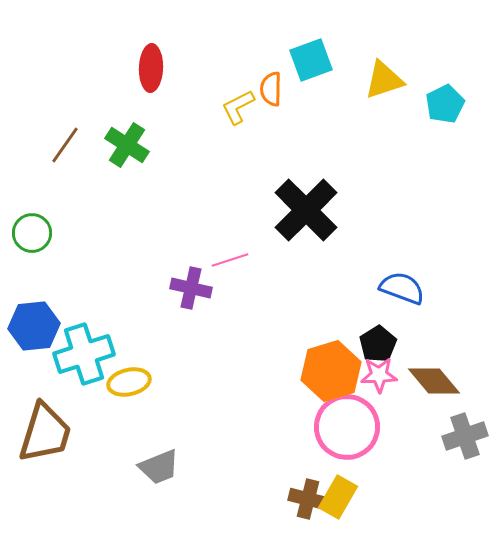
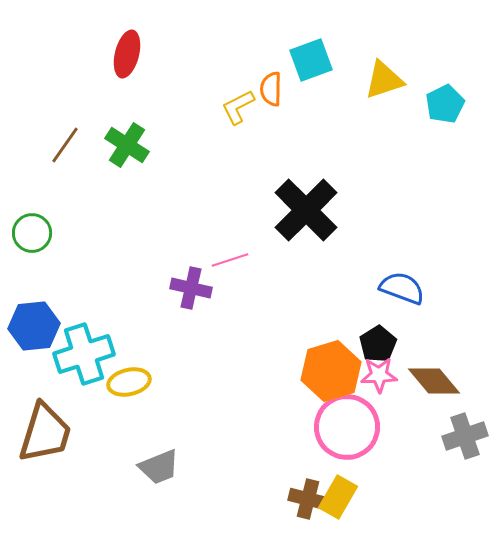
red ellipse: moved 24 px left, 14 px up; rotated 12 degrees clockwise
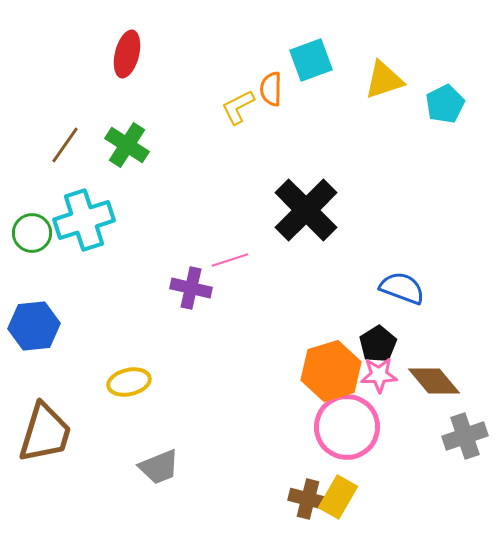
cyan cross: moved 134 px up
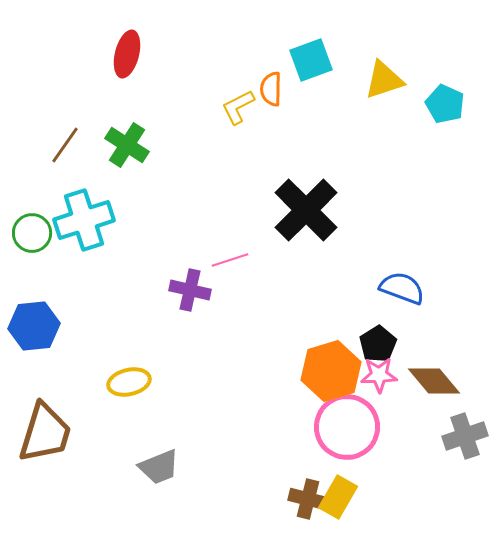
cyan pentagon: rotated 21 degrees counterclockwise
purple cross: moved 1 px left, 2 px down
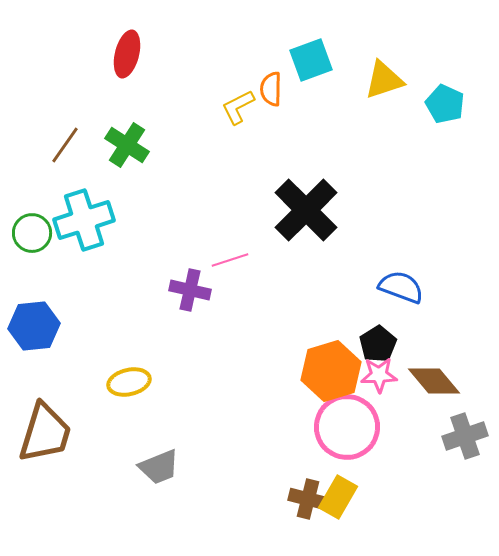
blue semicircle: moved 1 px left, 1 px up
